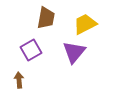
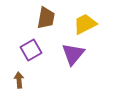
purple triangle: moved 1 px left, 2 px down
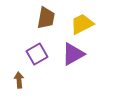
yellow trapezoid: moved 3 px left
purple square: moved 6 px right, 4 px down
purple triangle: rotated 20 degrees clockwise
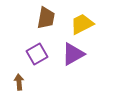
brown arrow: moved 2 px down
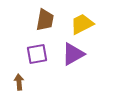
brown trapezoid: moved 1 px left, 2 px down
purple square: rotated 20 degrees clockwise
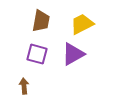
brown trapezoid: moved 4 px left, 1 px down
purple square: rotated 25 degrees clockwise
brown arrow: moved 5 px right, 4 px down
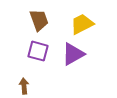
brown trapezoid: moved 2 px left, 1 px up; rotated 30 degrees counterclockwise
purple square: moved 1 px right, 3 px up
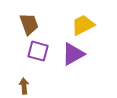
brown trapezoid: moved 10 px left, 4 px down
yellow trapezoid: moved 1 px right, 1 px down
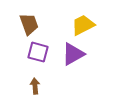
purple square: moved 1 px down
brown arrow: moved 11 px right
